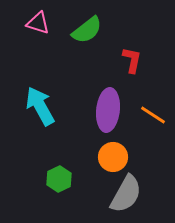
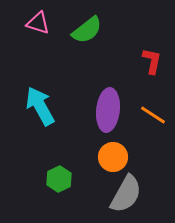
red L-shape: moved 20 px right, 1 px down
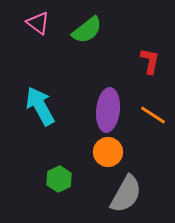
pink triangle: rotated 20 degrees clockwise
red L-shape: moved 2 px left
orange circle: moved 5 px left, 5 px up
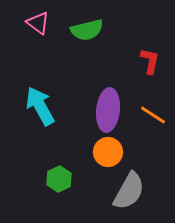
green semicircle: rotated 24 degrees clockwise
gray semicircle: moved 3 px right, 3 px up
